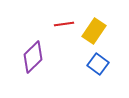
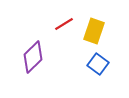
red line: rotated 24 degrees counterclockwise
yellow rectangle: rotated 15 degrees counterclockwise
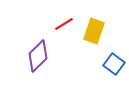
purple diamond: moved 5 px right, 1 px up
blue square: moved 16 px right
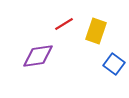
yellow rectangle: moved 2 px right
purple diamond: rotated 36 degrees clockwise
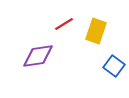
blue square: moved 2 px down
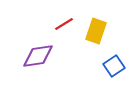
blue square: rotated 20 degrees clockwise
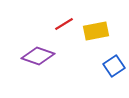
yellow rectangle: rotated 60 degrees clockwise
purple diamond: rotated 28 degrees clockwise
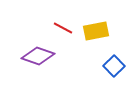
red line: moved 1 px left, 4 px down; rotated 60 degrees clockwise
blue square: rotated 10 degrees counterclockwise
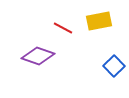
yellow rectangle: moved 3 px right, 10 px up
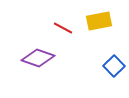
purple diamond: moved 2 px down
